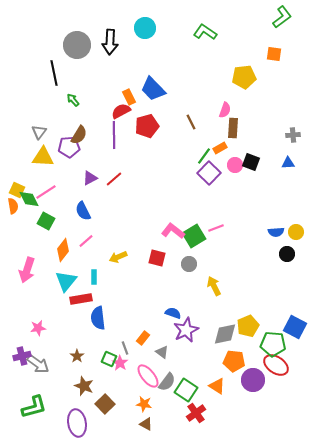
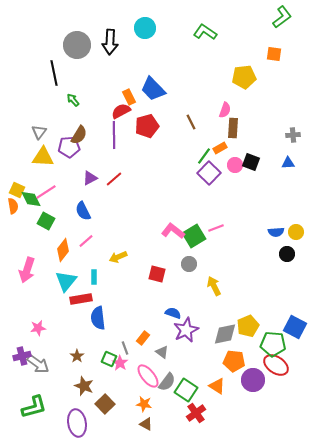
green diamond at (29, 199): moved 2 px right
red square at (157, 258): moved 16 px down
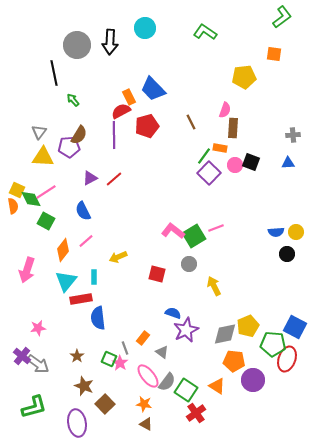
orange rectangle at (220, 148): rotated 40 degrees clockwise
purple cross at (22, 356): rotated 36 degrees counterclockwise
red ellipse at (276, 365): moved 11 px right, 6 px up; rotated 75 degrees clockwise
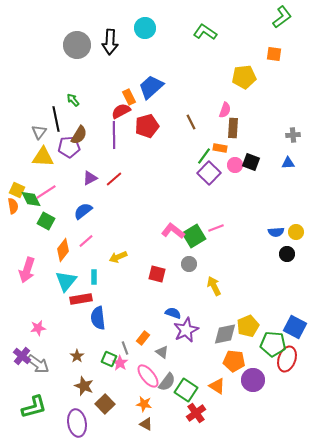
black line at (54, 73): moved 2 px right, 46 px down
blue trapezoid at (153, 89): moved 2 px left, 2 px up; rotated 92 degrees clockwise
blue semicircle at (83, 211): rotated 78 degrees clockwise
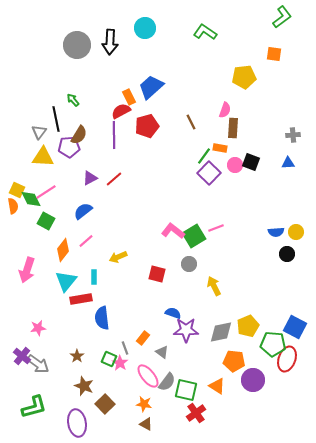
blue semicircle at (98, 318): moved 4 px right
purple star at (186, 330): rotated 25 degrees clockwise
gray diamond at (225, 334): moved 4 px left, 2 px up
green square at (186, 390): rotated 20 degrees counterclockwise
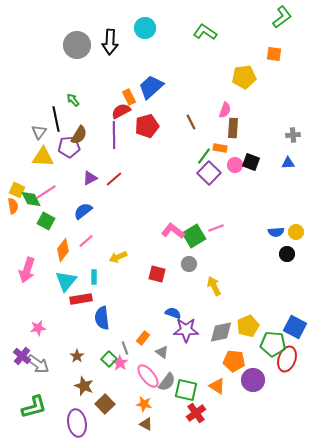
green square at (109, 359): rotated 21 degrees clockwise
